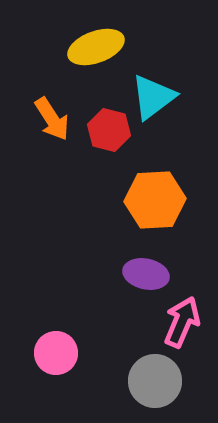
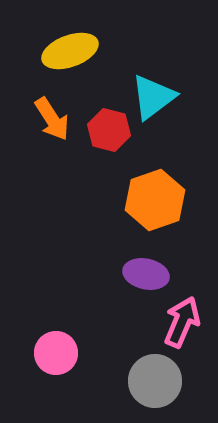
yellow ellipse: moved 26 px left, 4 px down
orange hexagon: rotated 16 degrees counterclockwise
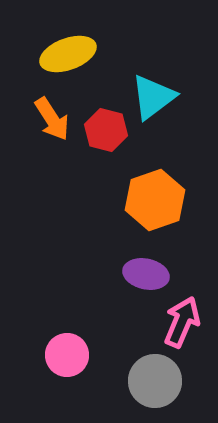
yellow ellipse: moved 2 px left, 3 px down
red hexagon: moved 3 px left
pink circle: moved 11 px right, 2 px down
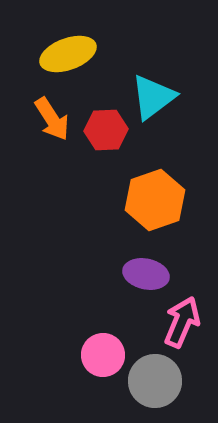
red hexagon: rotated 18 degrees counterclockwise
pink circle: moved 36 px right
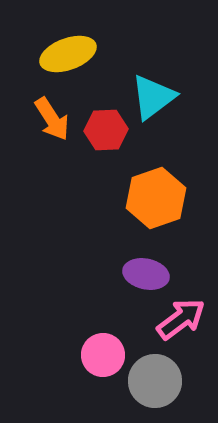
orange hexagon: moved 1 px right, 2 px up
pink arrow: moved 1 px left, 3 px up; rotated 30 degrees clockwise
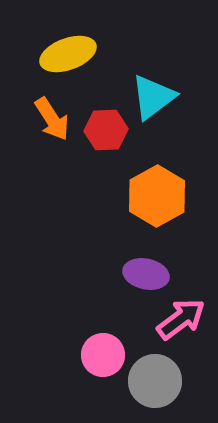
orange hexagon: moved 1 px right, 2 px up; rotated 10 degrees counterclockwise
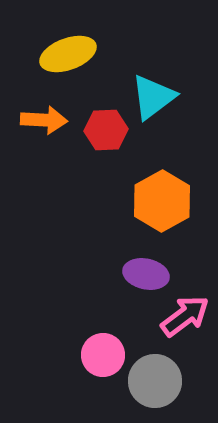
orange arrow: moved 8 px left, 1 px down; rotated 54 degrees counterclockwise
orange hexagon: moved 5 px right, 5 px down
pink arrow: moved 4 px right, 3 px up
